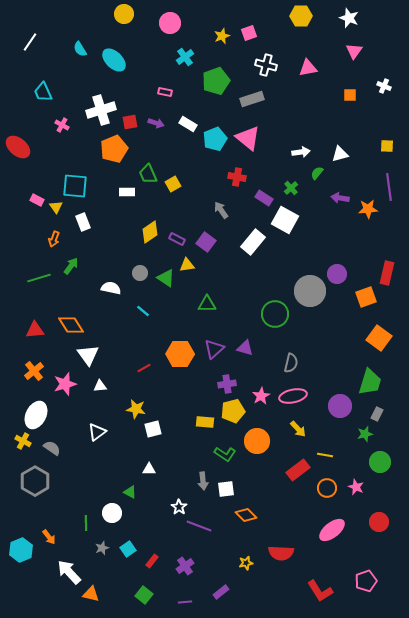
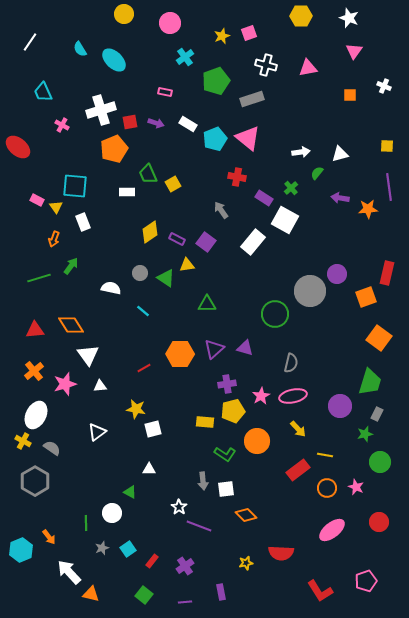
purple rectangle at (221, 592): rotated 63 degrees counterclockwise
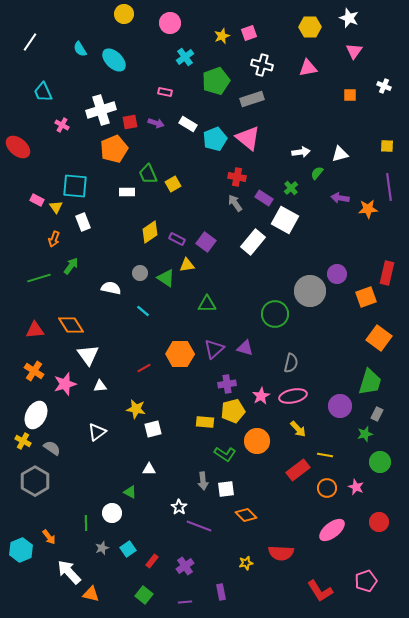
yellow hexagon at (301, 16): moved 9 px right, 11 px down
white cross at (266, 65): moved 4 px left
gray arrow at (221, 210): moved 14 px right, 7 px up
orange cross at (34, 371): rotated 18 degrees counterclockwise
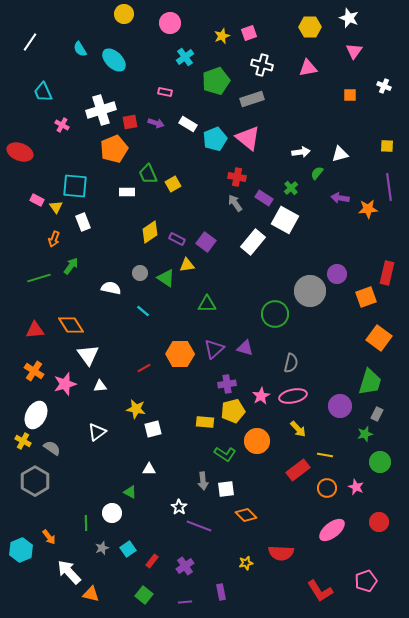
red ellipse at (18, 147): moved 2 px right, 5 px down; rotated 20 degrees counterclockwise
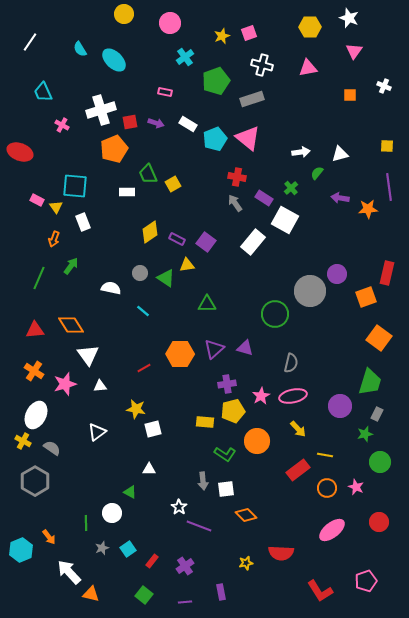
green line at (39, 278): rotated 50 degrees counterclockwise
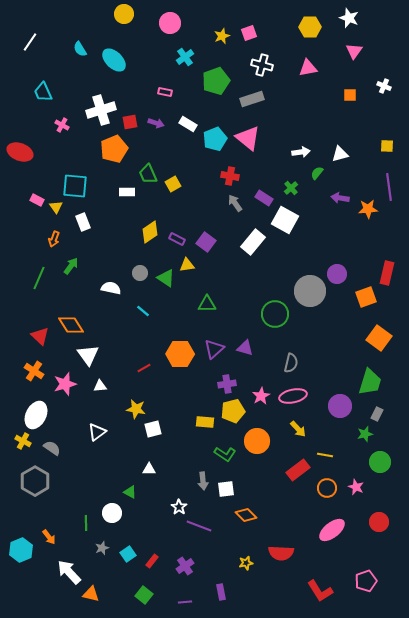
red cross at (237, 177): moved 7 px left, 1 px up
red triangle at (35, 330): moved 5 px right, 6 px down; rotated 48 degrees clockwise
cyan square at (128, 549): moved 5 px down
